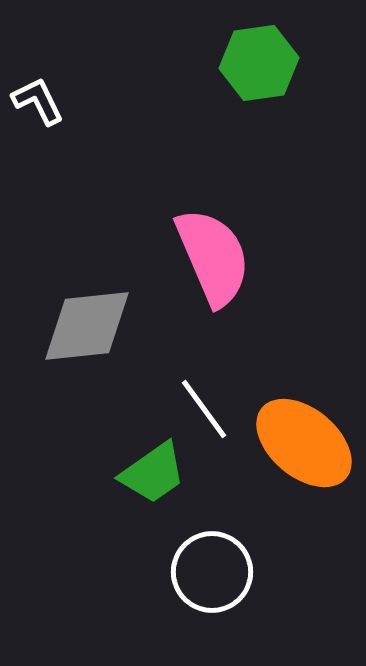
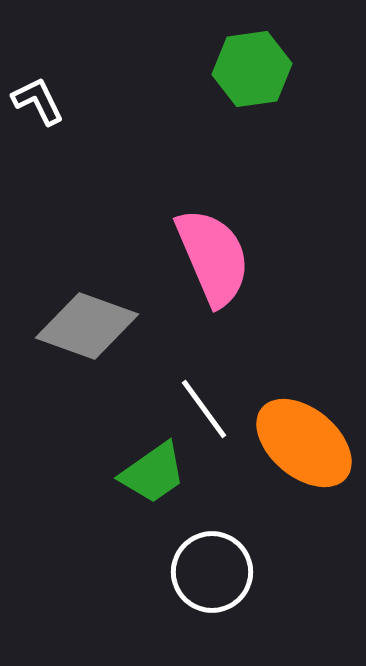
green hexagon: moved 7 px left, 6 px down
gray diamond: rotated 26 degrees clockwise
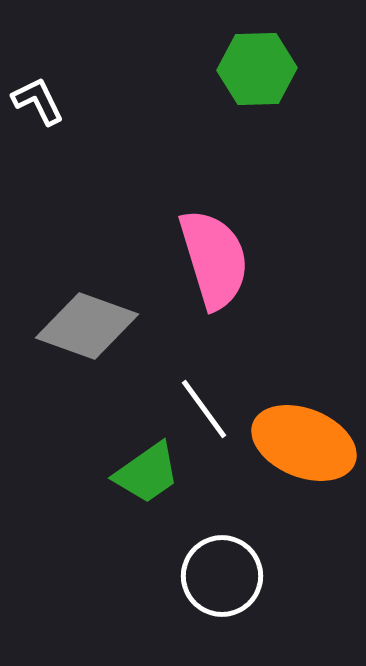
green hexagon: moved 5 px right; rotated 6 degrees clockwise
pink semicircle: moved 1 px right, 2 px down; rotated 6 degrees clockwise
orange ellipse: rotated 18 degrees counterclockwise
green trapezoid: moved 6 px left
white circle: moved 10 px right, 4 px down
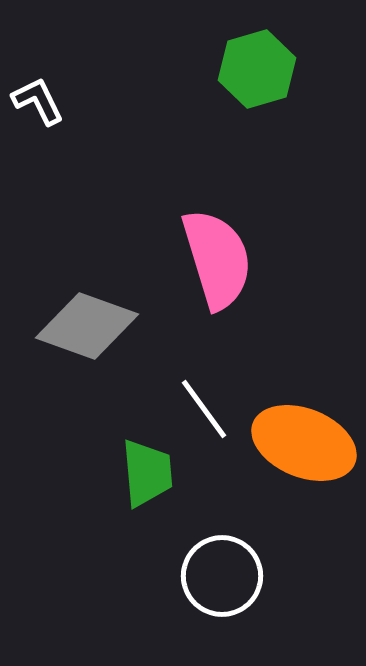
green hexagon: rotated 14 degrees counterclockwise
pink semicircle: moved 3 px right
green trapezoid: rotated 60 degrees counterclockwise
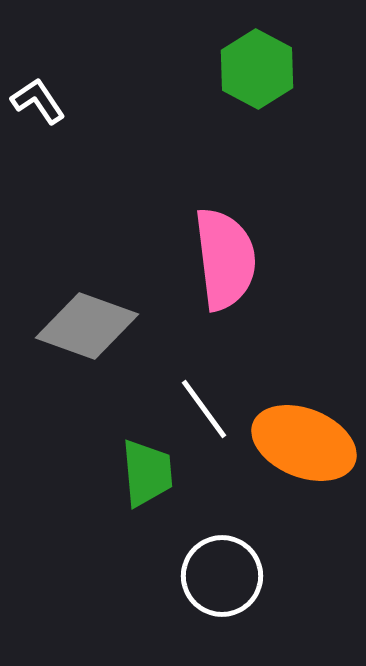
green hexagon: rotated 16 degrees counterclockwise
white L-shape: rotated 8 degrees counterclockwise
pink semicircle: moved 8 px right; rotated 10 degrees clockwise
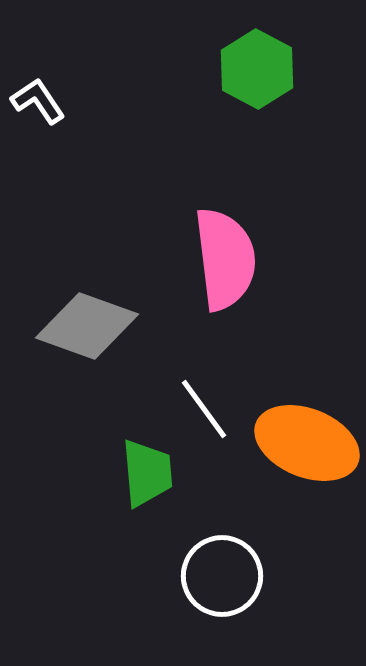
orange ellipse: moved 3 px right
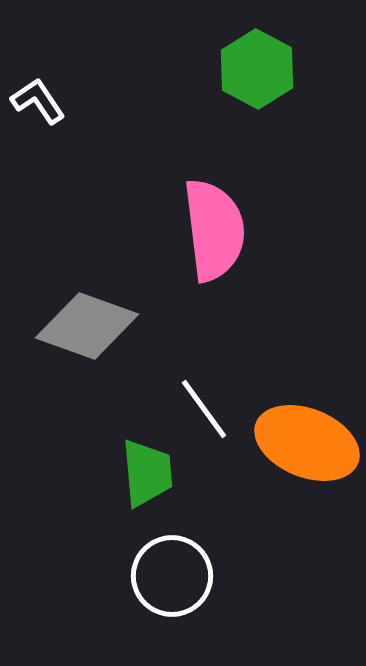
pink semicircle: moved 11 px left, 29 px up
white circle: moved 50 px left
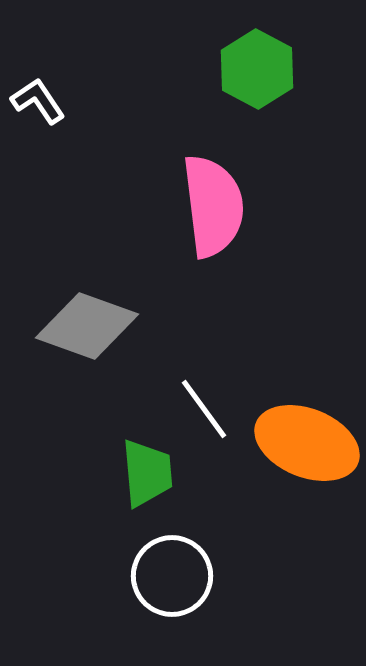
pink semicircle: moved 1 px left, 24 px up
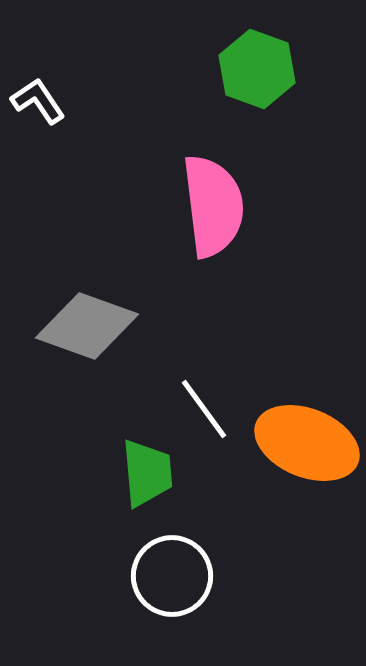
green hexagon: rotated 8 degrees counterclockwise
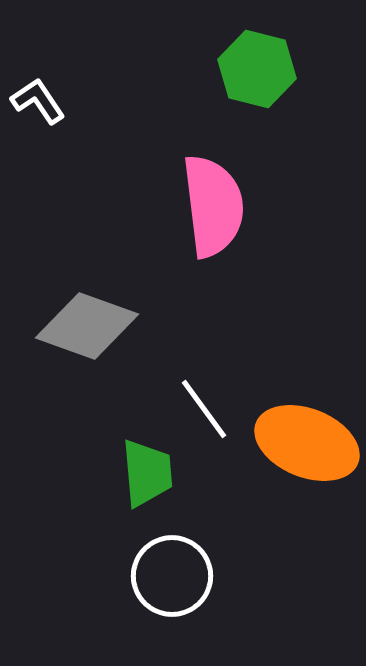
green hexagon: rotated 6 degrees counterclockwise
